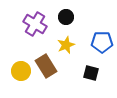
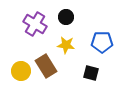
yellow star: rotated 30 degrees clockwise
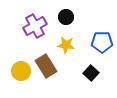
purple cross: moved 2 px down; rotated 30 degrees clockwise
black square: rotated 28 degrees clockwise
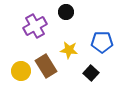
black circle: moved 5 px up
yellow star: moved 3 px right, 5 px down
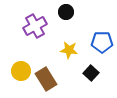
brown rectangle: moved 13 px down
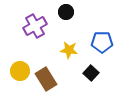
yellow circle: moved 1 px left
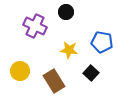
purple cross: rotated 35 degrees counterclockwise
blue pentagon: rotated 10 degrees clockwise
brown rectangle: moved 8 px right, 2 px down
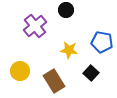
black circle: moved 2 px up
purple cross: rotated 25 degrees clockwise
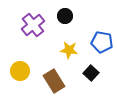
black circle: moved 1 px left, 6 px down
purple cross: moved 2 px left, 1 px up
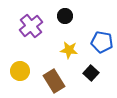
purple cross: moved 2 px left, 1 px down
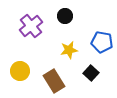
yellow star: rotated 18 degrees counterclockwise
